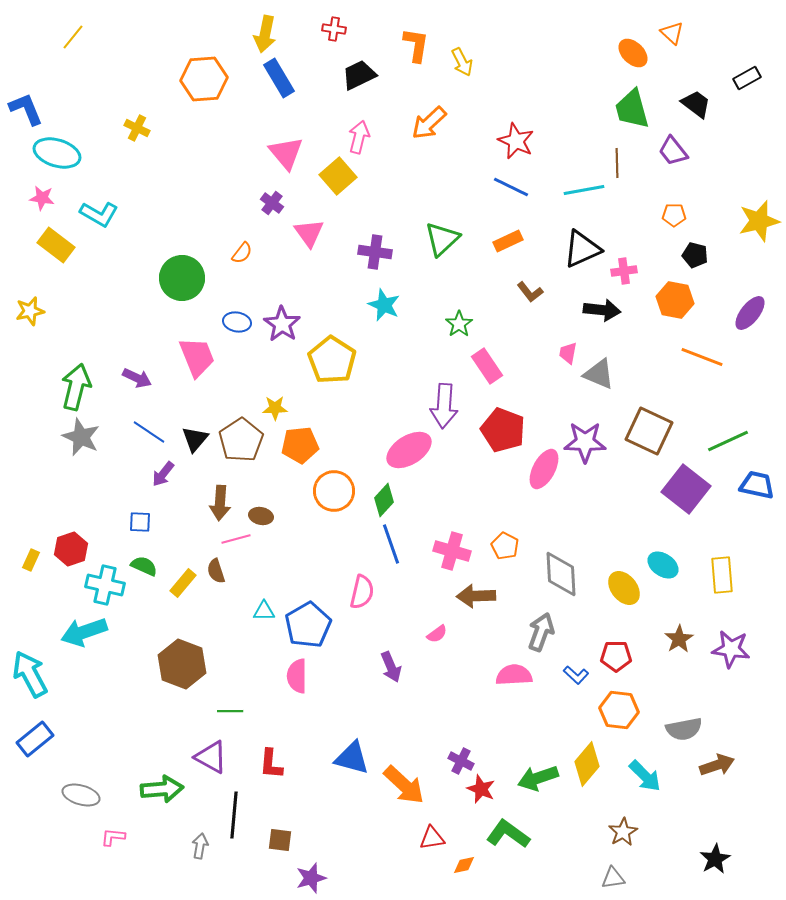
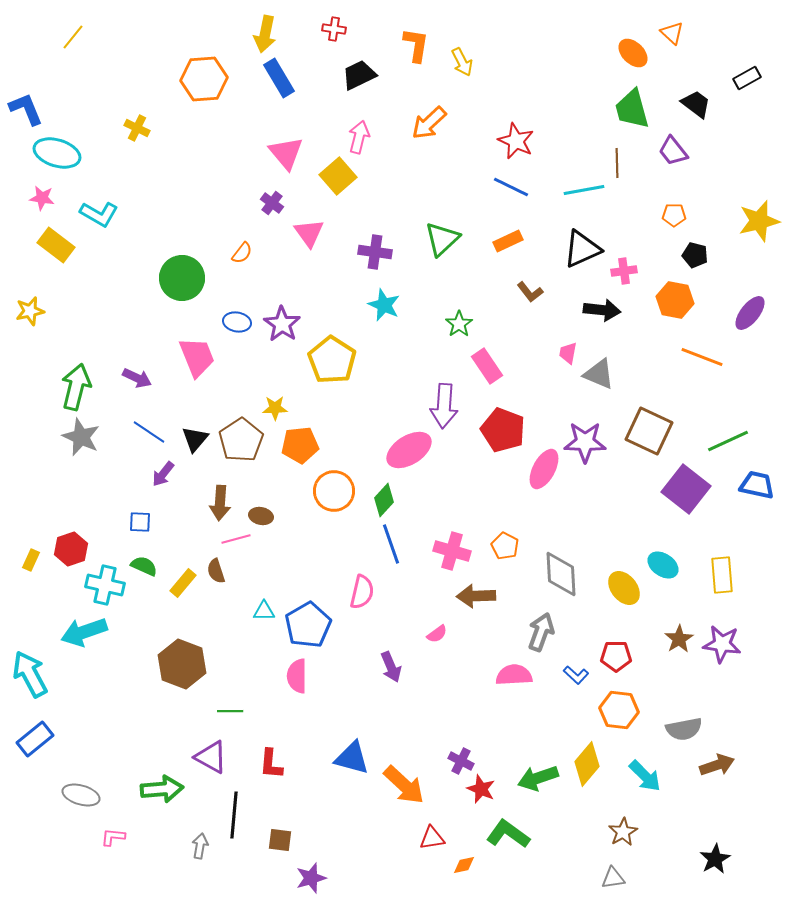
purple star at (731, 649): moved 9 px left, 5 px up
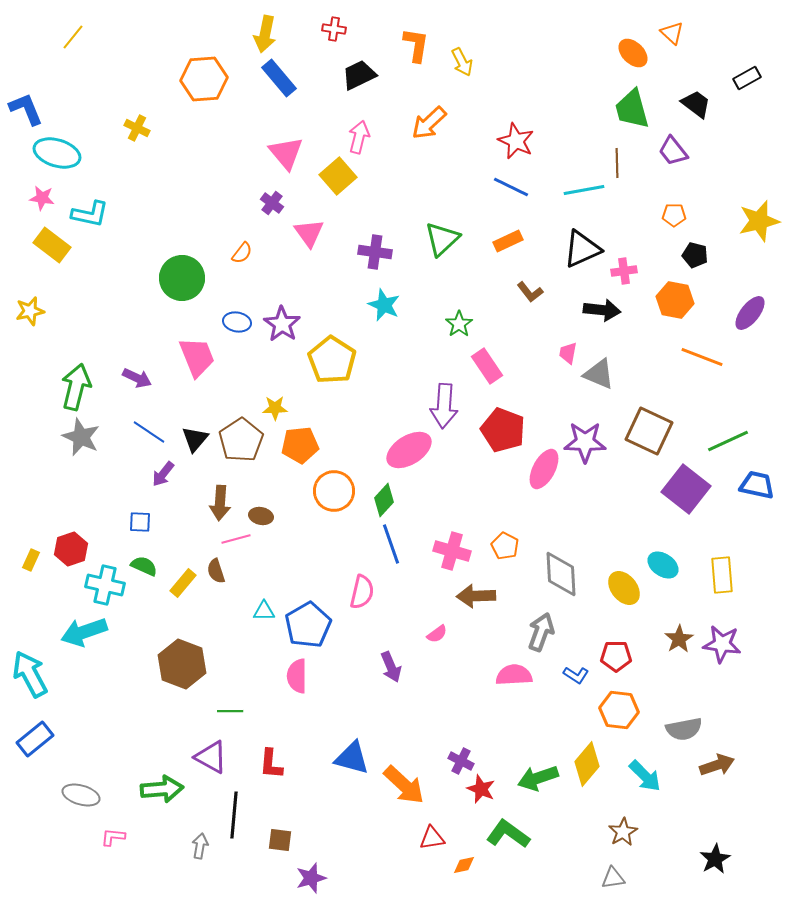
blue rectangle at (279, 78): rotated 9 degrees counterclockwise
cyan L-shape at (99, 214): moved 9 px left; rotated 18 degrees counterclockwise
yellow rectangle at (56, 245): moved 4 px left
blue L-shape at (576, 675): rotated 10 degrees counterclockwise
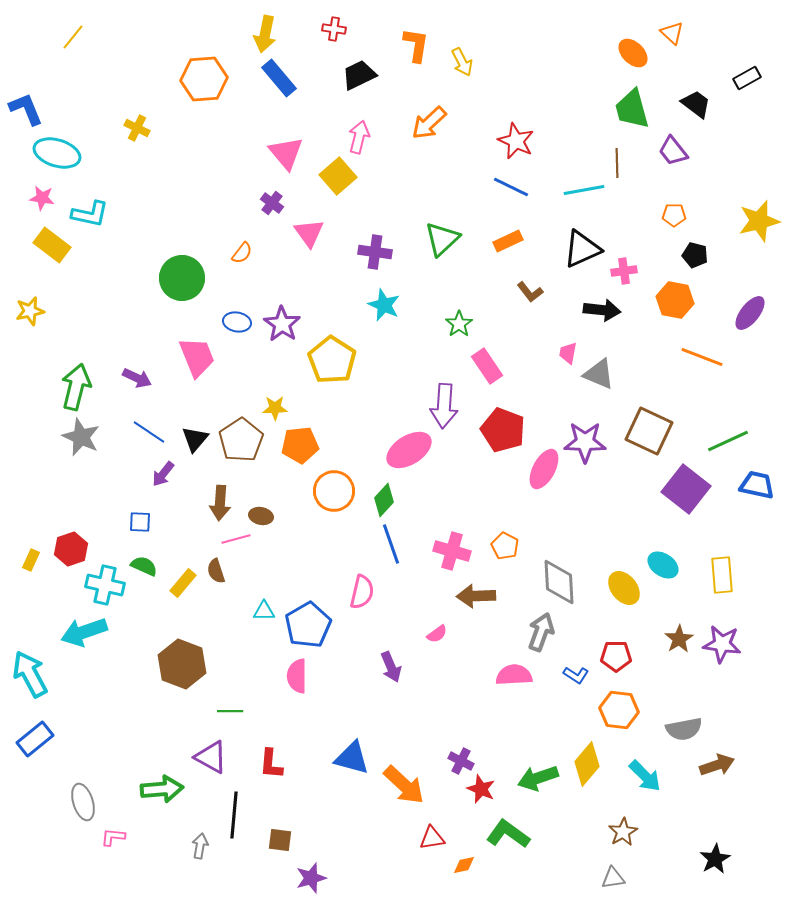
gray diamond at (561, 574): moved 2 px left, 8 px down
gray ellipse at (81, 795): moved 2 px right, 7 px down; rotated 57 degrees clockwise
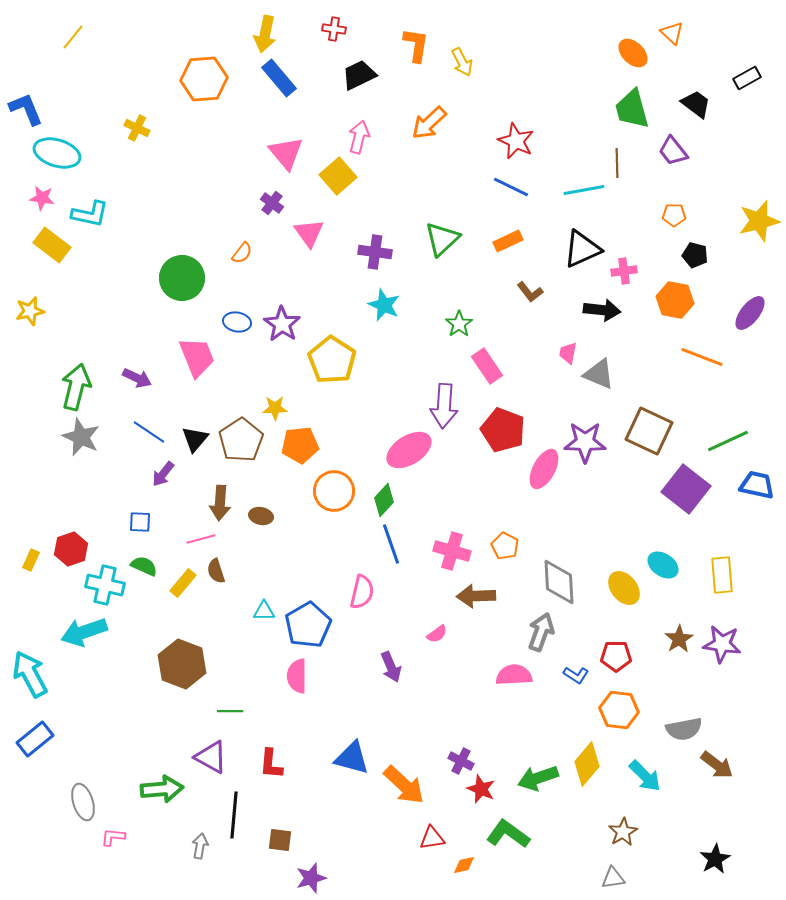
pink line at (236, 539): moved 35 px left
brown arrow at (717, 765): rotated 56 degrees clockwise
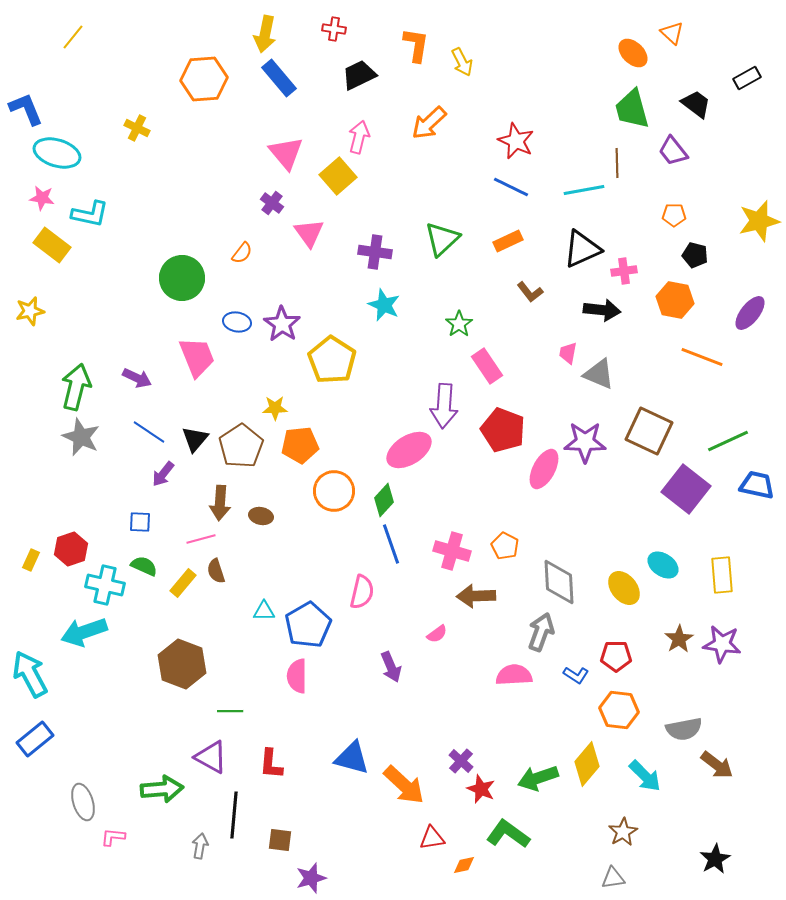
brown pentagon at (241, 440): moved 6 px down
purple cross at (461, 761): rotated 15 degrees clockwise
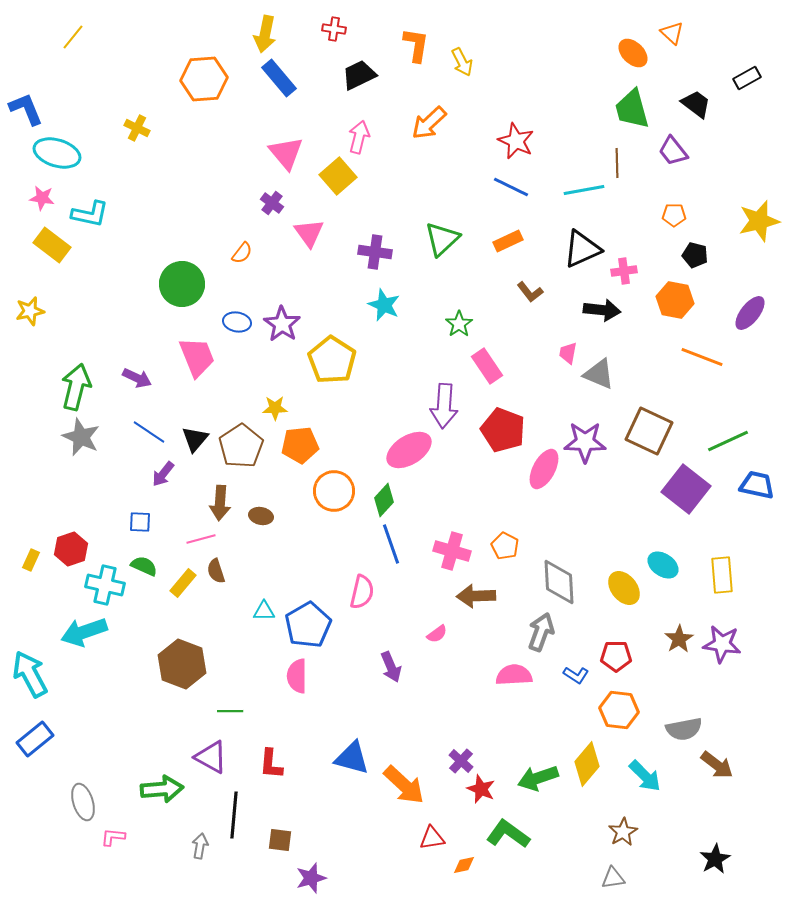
green circle at (182, 278): moved 6 px down
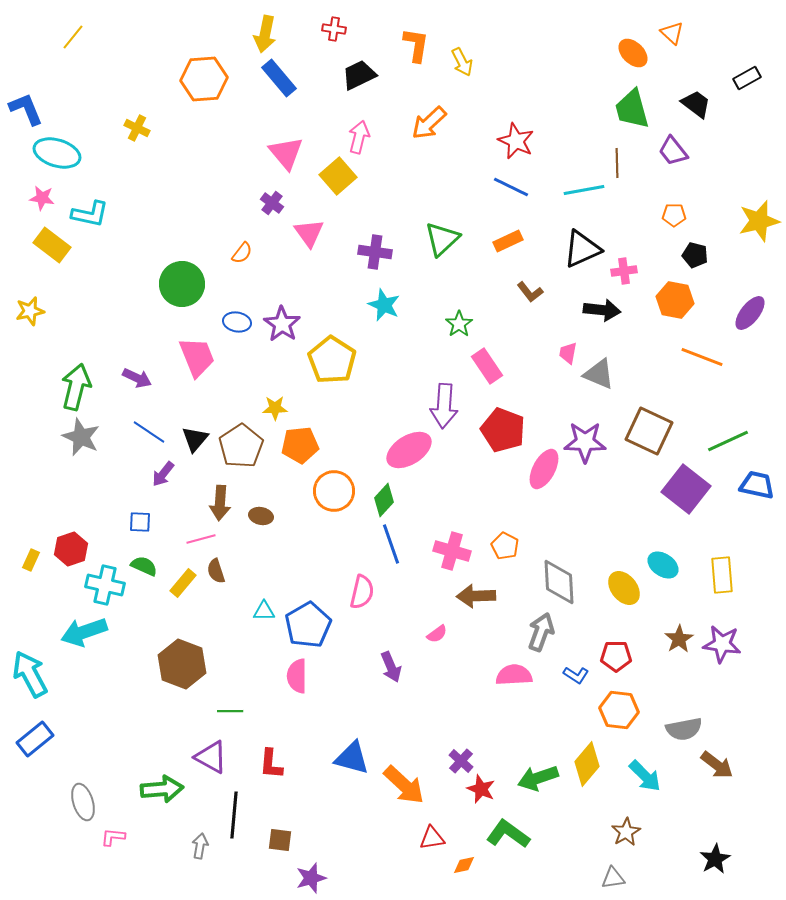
brown star at (623, 832): moved 3 px right
